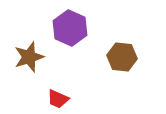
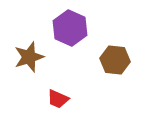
brown hexagon: moved 7 px left, 3 px down
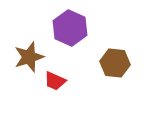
brown hexagon: moved 3 px down
red trapezoid: moved 3 px left, 18 px up
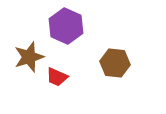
purple hexagon: moved 4 px left, 2 px up
red trapezoid: moved 2 px right, 4 px up
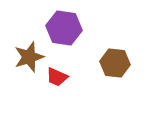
purple hexagon: moved 2 px left, 2 px down; rotated 16 degrees counterclockwise
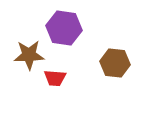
brown star: moved 2 px up; rotated 16 degrees clockwise
red trapezoid: moved 2 px left, 1 px down; rotated 20 degrees counterclockwise
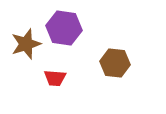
brown star: moved 3 px left, 11 px up; rotated 16 degrees counterclockwise
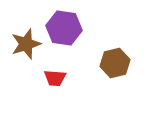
brown hexagon: rotated 20 degrees counterclockwise
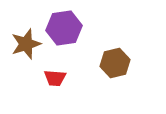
purple hexagon: rotated 16 degrees counterclockwise
